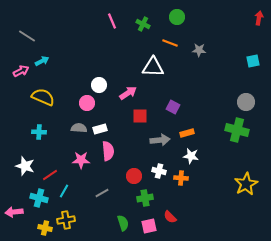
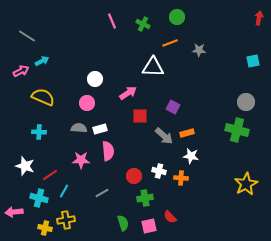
orange line at (170, 43): rotated 42 degrees counterclockwise
white circle at (99, 85): moved 4 px left, 6 px up
gray arrow at (160, 140): moved 4 px right, 4 px up; rotated 48 degrees clockwise
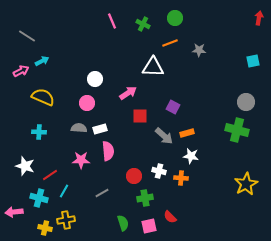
green circle at (177, 17): moved 2 px left, 1 px down
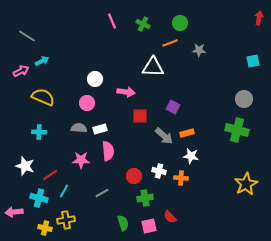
green circle at (175, 18): moved 5 px right, 5 px down
pink arrow at (128, 93): moved 2 px left, 1 px up; rotated 42 degrees clockwise
gray circle at (246, 102): moved 2 px left, 3 px up
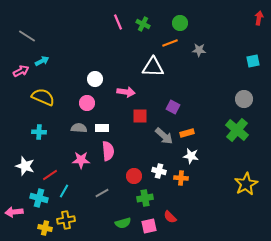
pink line at (112, 21): moved 6 px right, 1 px down
white rectangle at (100, 129): moved 2 px right, 1 px up; rotated 16 degrees clockwise
green cross at (237, 130): rotated 25 degrees clockwise
green semicircle at (123, 223): rotated 91 degrees clockwise
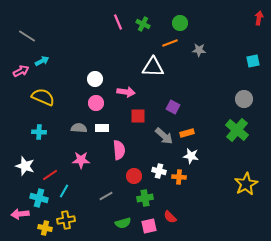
pink circle at (87, 103): moved 9 px right
red square at (140, 116): moved 2 px left
pink semicircle at (108, 151): moved 11 px right, 1 px up
orange cross at (181, 178): moved 2 px left, 1 px up
gray line at (102, 193): moved 4 px right, 3 px down
pink arrow at (14, 212): moved 6 px right, 2 px down
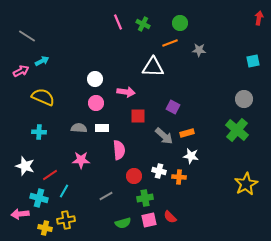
pink square at (149, 226): moved 6 px up
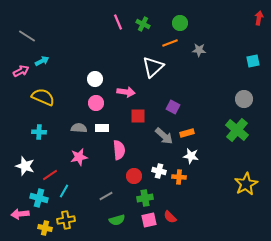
white triangle at (153, 67): rotated 45 degrees counterclockwise
pink star at (81, 160): moved 2 px left, 3 px up; rotated 12 degrees counterclockwise
green semicircle at (123, 223): moved 6 px left, 3 px up
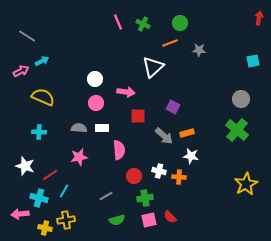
gray circle at (244, 99): moved 3 px left
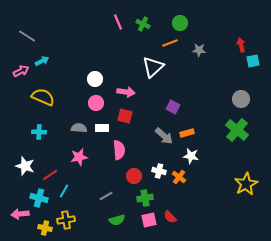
red arrow at (259, 18): moved 18 px left, 27 px down; rotated 24 degrees counterclockwise
red square at (138, 116): moved 13 px left; rotated 14 degrees clockwise
orange cross at (179, 177): rotated 32 degrees clockwise
